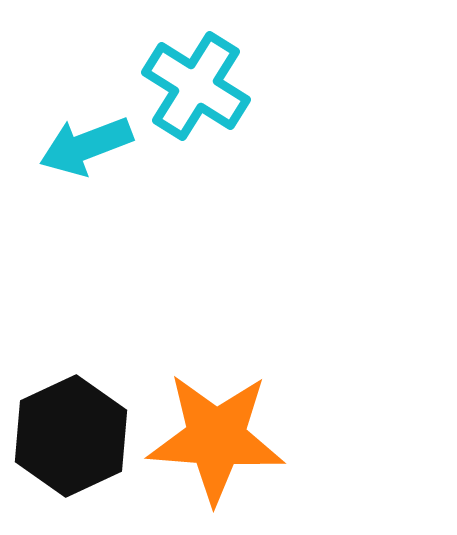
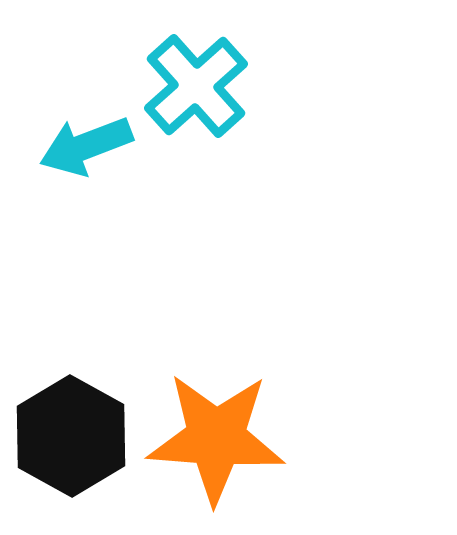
cyan cross: rotated 16 degrees clockwise
black hexagon: rotated 6 degrees counterclockwise
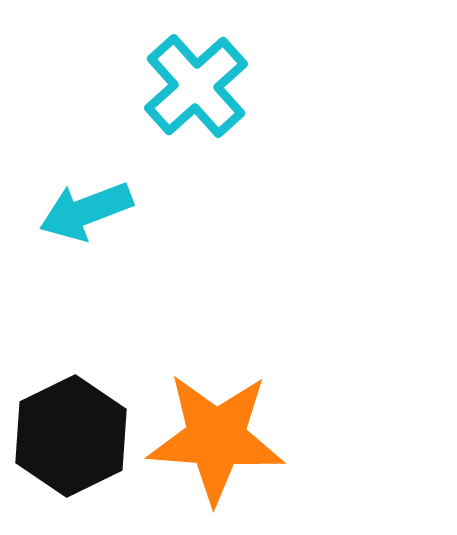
cyan arrow: moved 65 px down
black hexagon: rotated 5 degrees clockwise
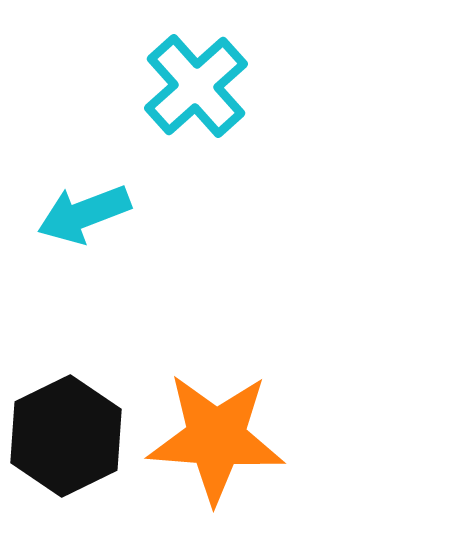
cyan arrow: moved 2 px left, 3 px down
black hexagon: moved 5 px left
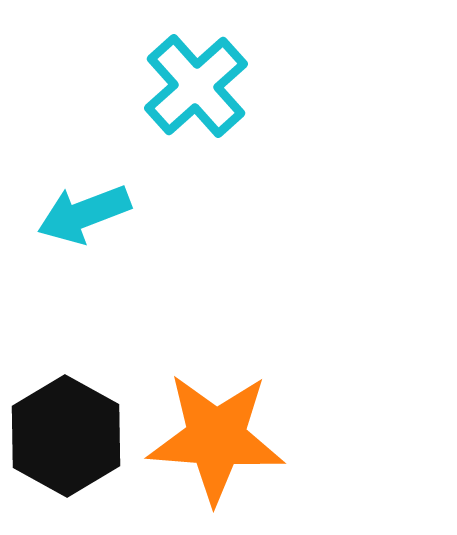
black hexagon: rotated 5 degrees counterclockwise
